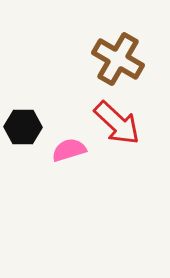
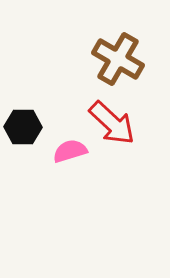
red arrow: moved 5 px left
pink semicircle: moved 1 px right, 1 px down
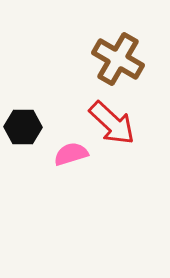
pink semicircle: moved 1 px right, 3 px down
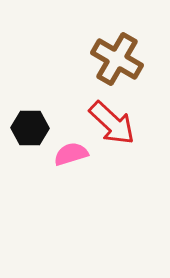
brown cross: moved 1 px left
black hexagon: moved 7 px right, 1 px down
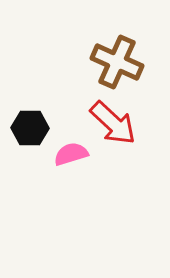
brown cross: moved 3 px down; rotated 6 degrees counterclockwise
red arrow: moved 1 px right
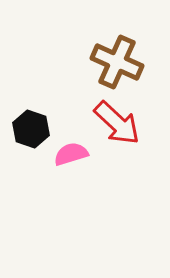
red arrow: moved 4 px right
black hexagon: moved 1 px right, 1 px down; rotated 18 degrees clockwise
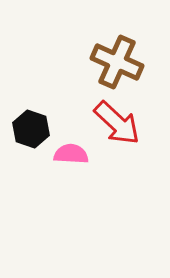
pink semicircle: rotated 20 degrees clockwise
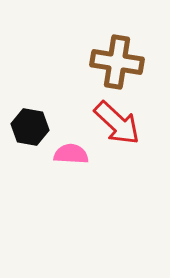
brown cross: rotated 15 degrees counterclockwise
black hexagon: moved 1 px left, 2 px up; rotated 9 degrees counterclockwise
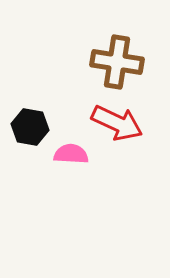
red arrow: rotated 18 degrees counterclockwise
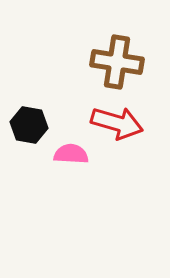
red arrow: rotated 9 degrees counterclockwise
black hexagon: moved 1 px left, 2 px up
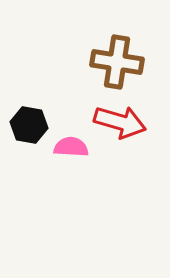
red arrow: moved 3 px right, 1 px up
pink semicircle: moved 7 px up
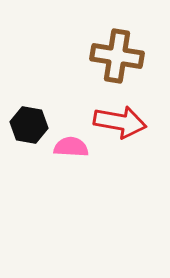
brown cross: moved 6 px up
red arrow: rotated 6 degrees counterclockwise
